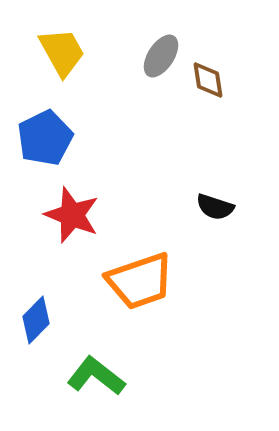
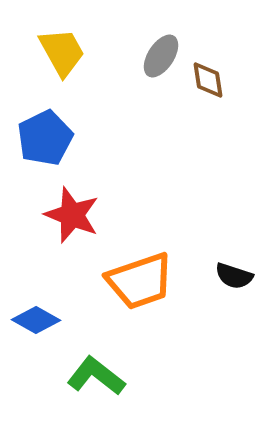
black semicircle: moved 19 px right, 69 px down
blue diamond: rotated 75 degrees clockwise
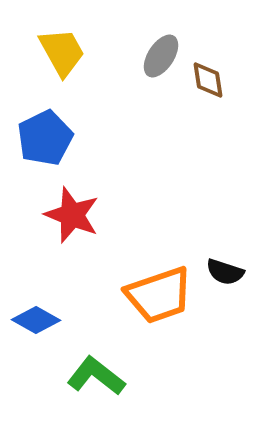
black semicircle: moved 9 px left, 4 px up
orange trapezoid: moved 19 px right, 14 px down
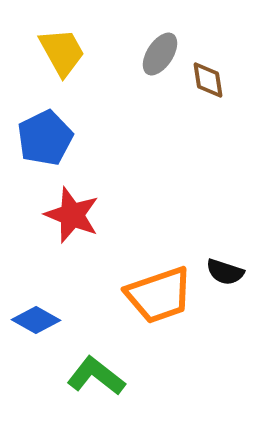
gray ellipse: moved 1 px left, 2 px up
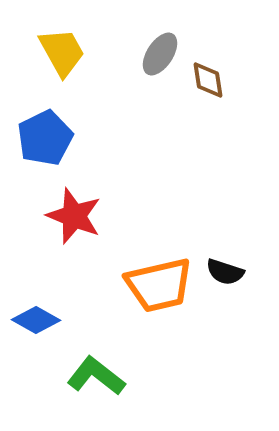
red star: moved 2 px right, 1 px down
orange trapezoid: moved 10 px up; rotated 6 degrees clockwise
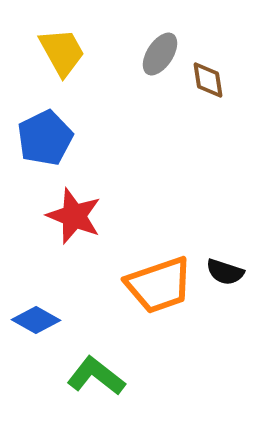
orange trapezoid: rotated 6 degrees counterclockwise
